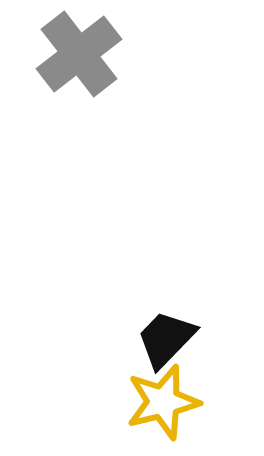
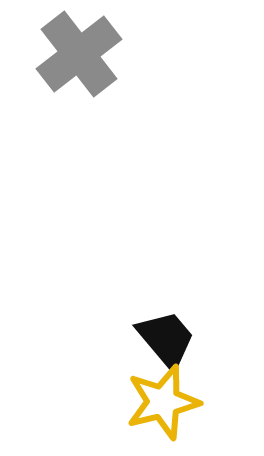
black trapezoid: rotated 96 degrees clockwise
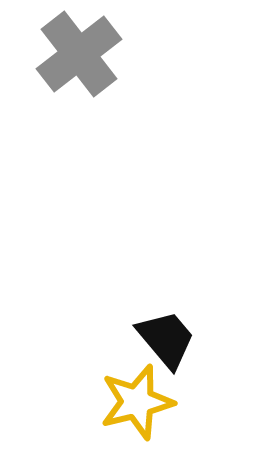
yellow star: moved 26 px left
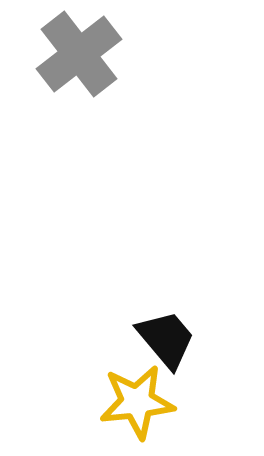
yellow star: rotated 8 degrees clockwise
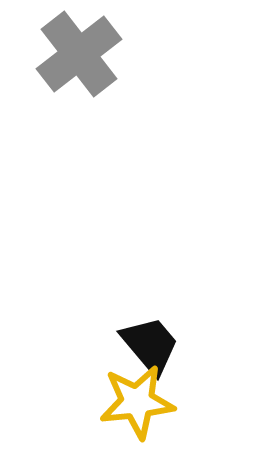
black trapezoid: moved 16 px left, 6 px down
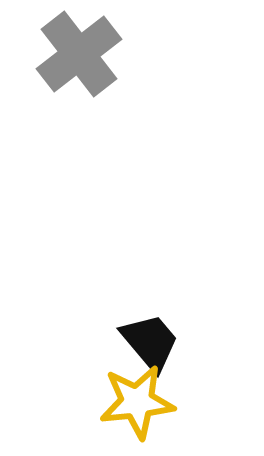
black trapezoid: moved 3 px up
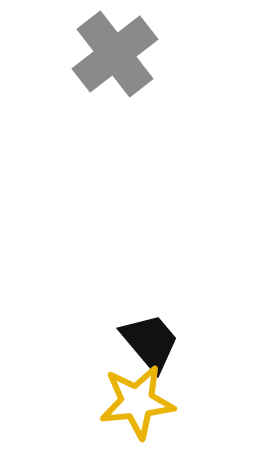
gray cross: moved 36 px right
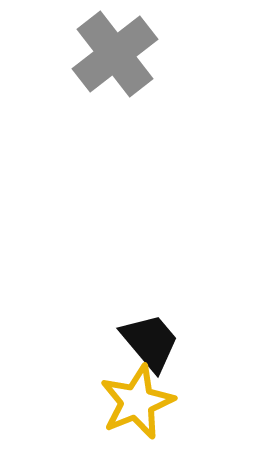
yellow star: rotated 16 degrees counterclockwise
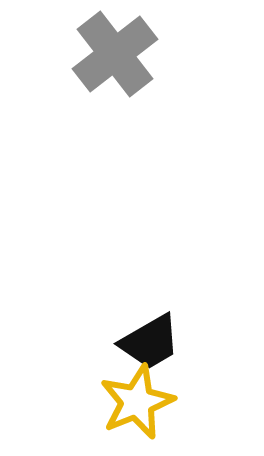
black trapezoid: rotated 100 degrees clockwise
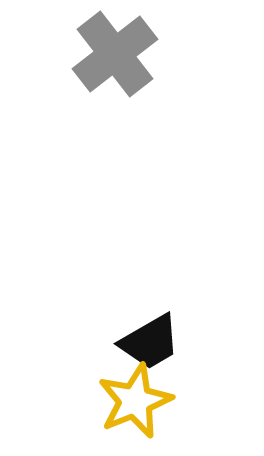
yellow star: moved 2 px left, 1 px up
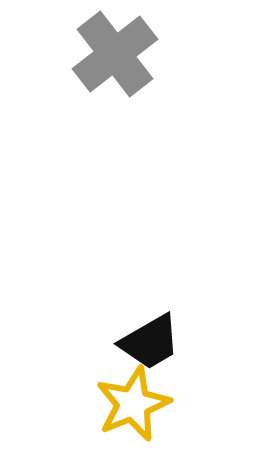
yellow star: moved 2 px left, 3 px down
